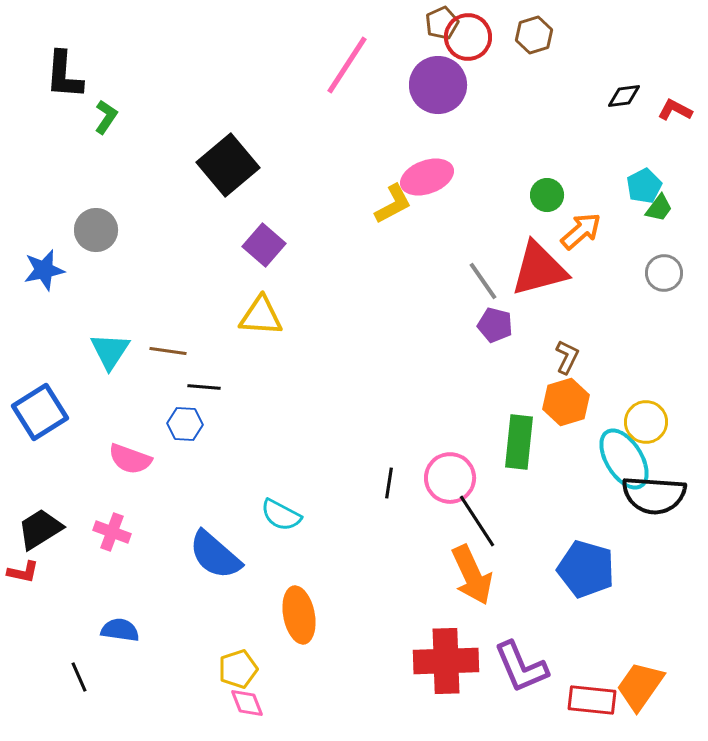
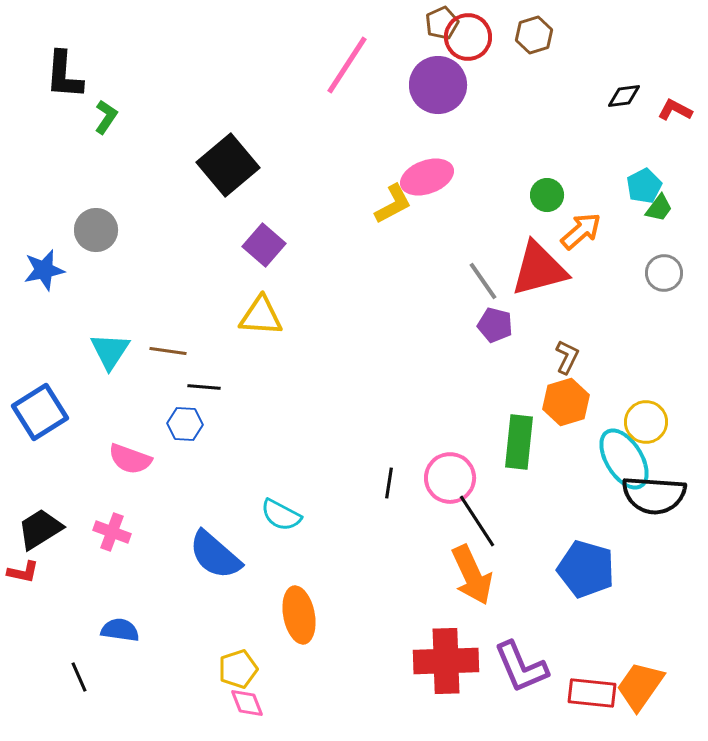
red rectangle at (592, 700): moved 7 px up
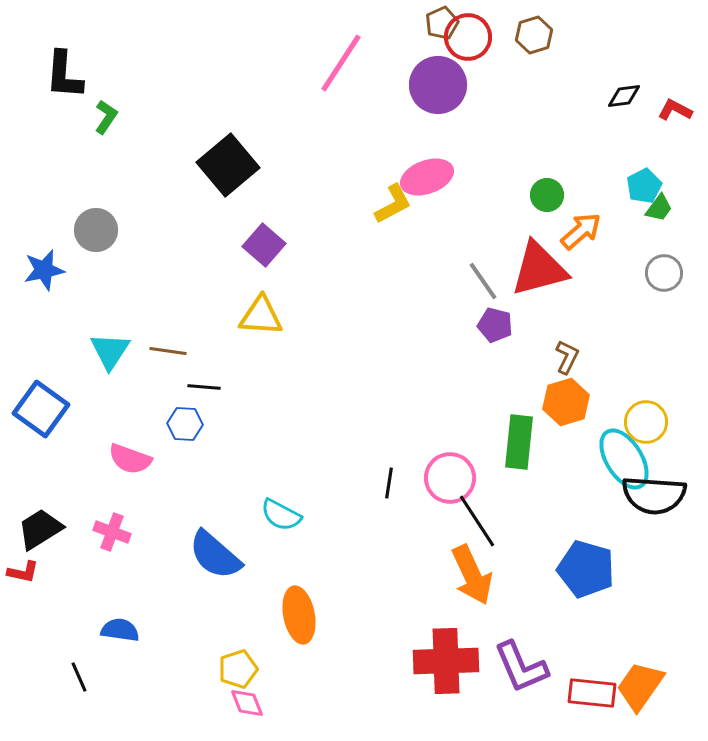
pink line at (347, 65): moved 6 px left, 2 px up
blue square at (40, 412): moved 1 px right, 3 px up; rotated 22 degrees counterclockwise
